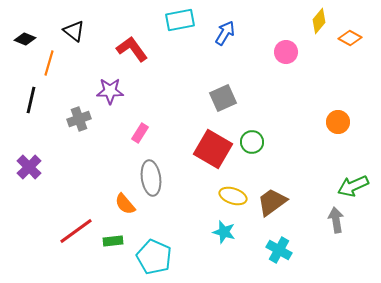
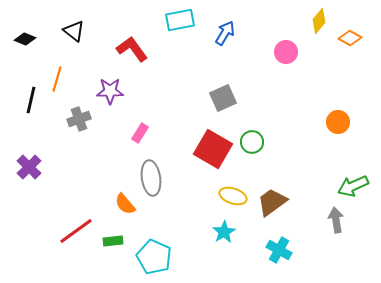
orange line: moved 8 px right, 16 px down
cyan star: rotated 25 degrees clockwise
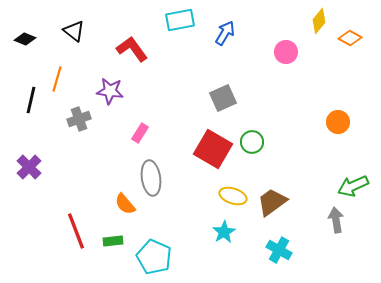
purple star: rotated 8 degrees clockwise
red line: rotated 75 degrees counterclockwise
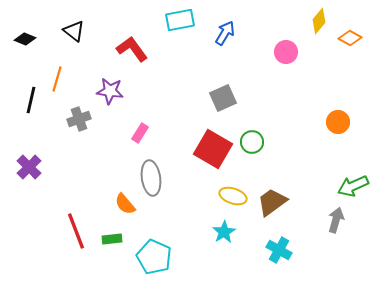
gray arrow: rotated 25 degrees clockwise
green rectangle: moved 1 px left, 2 px up
